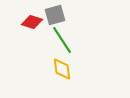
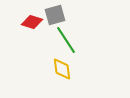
green line: moved 4 px right
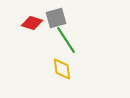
gray square: moved 1 px right, 3 px down
red diamond: moved 1 px down
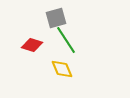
red diamond: moved 22 px down
yellow diamond: rotated 15 degrees counterclockwise
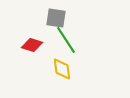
gray square: rotated 25 degrees clockwise
yellow diamond: rotated 15 degrees clockwise
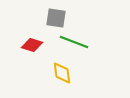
green line: moved 8 px right, 2 px down; rotated 36 degrees counterclockwise
yellow diamond: moved 4 px down
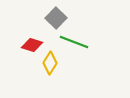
gray square: rotated 35 degrees clockwise
yellow diamond: moved 12 px left, 10 px up; rotated 40 degrees clockwise
